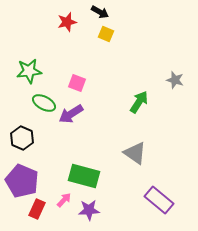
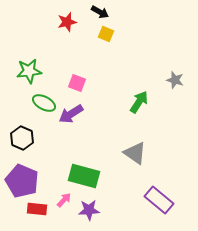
red rectangle: rotated 72 degrees clockwise
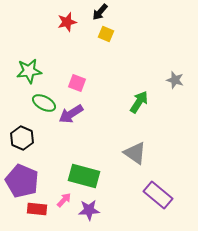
black arrow: rotated 102 degrees clockwise
purple rectangle: moved 1 px left, 5 px up
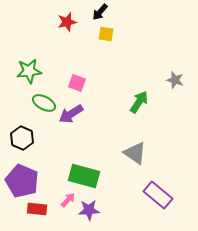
yellow square: rotated 14 degrees counterclockwise
pink arrow: moved 4 px right
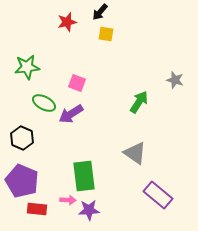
green star: moved 2 px left, 4 px up
green rectangle: rotated 68 degrees clockwise
pink arrow: rotated 49 degrees clockwise
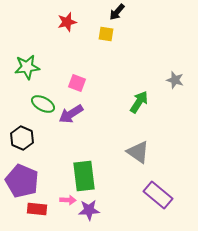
black arrow: moved 17 px right
green ellipse: moved 1 px left, 1 px down
gray triangle: moved 3 px right, 1 px up
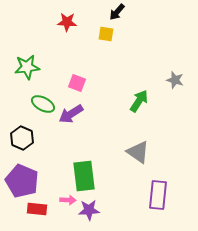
red star: rotated 18 degrees clockwise
green arrow: moved 1 px up
purple rectangle: rotated 56 degrees clockwise
